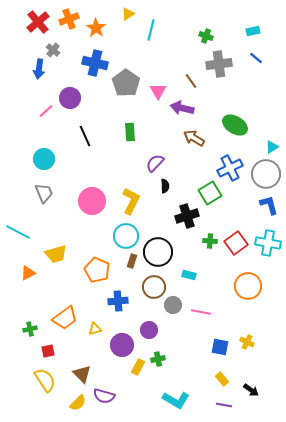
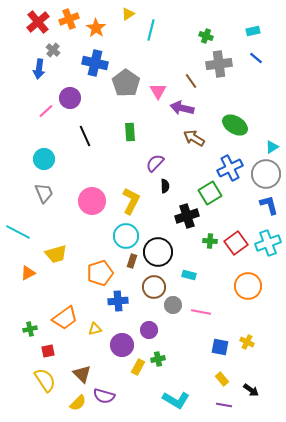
cyan cross at (268, 243): rotated 30 degrees counterclockwise
orange pentagon at (97, 270): moved 3 px right, 3 px down; rotated 30 degrees clockwise
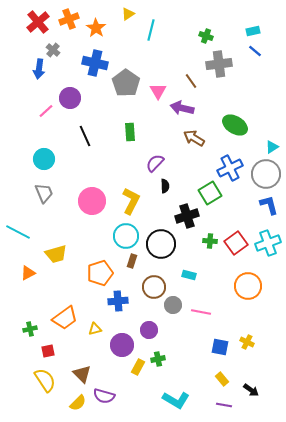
blue line at (256, 58): moved 1 px left, 7 px up
black circle at (158, 252): moved 3 px right, 8 px up
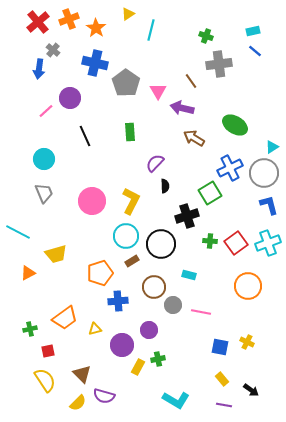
gray circle at (266, 174): moved 2 px left, 1 px up
brown rectangle at (132, 261): rotated 40 degrees clockwise
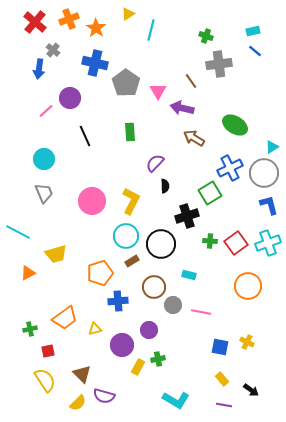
red cross at (38, 22): moved 3 px left; rotated 10 degrees counterclockwise
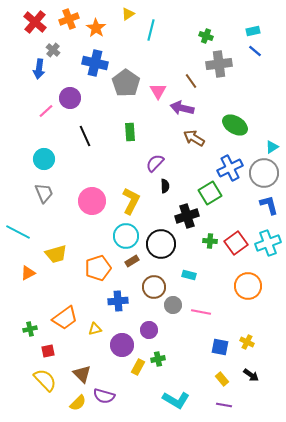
orange pentagon at (100, 273): moved 2 px left, 5 px up
yellow semicircle at (45, 380): rotated 10 degrees counterclockwise
black arrow at (251, 390): moved 15 px up
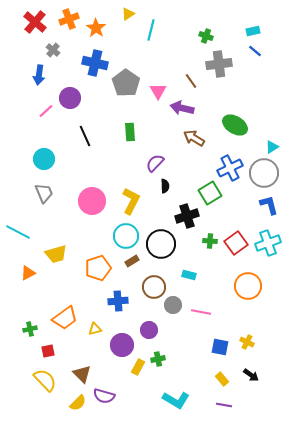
blue arrow at (39, 69): moved 6 px down
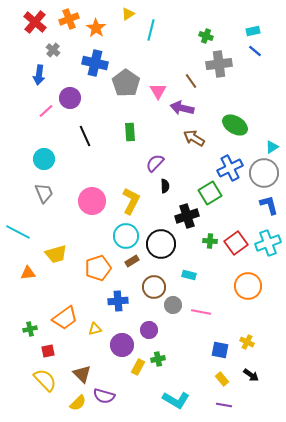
orange triangle at (28, 273): rotated 21 degrees clockwise
blue square at (220, 347): moved 3 px down
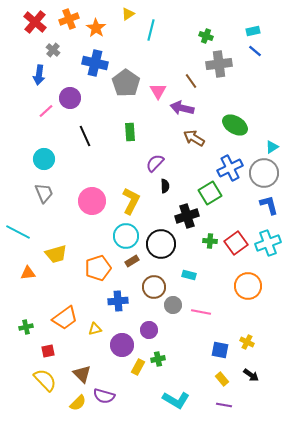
green cross at (30, 329): moved 4 px left, 2 px up
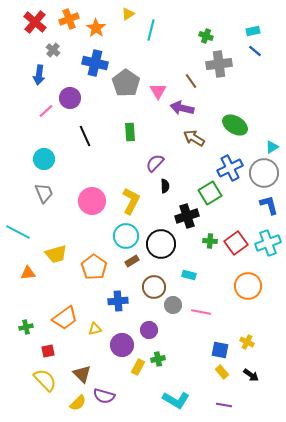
orange pentagon at (98, 268): moved 4 px left, 1 px up; rotated 20 degrees counterclockwise
yellow rectangle at (222, 379): moved 7 px up
